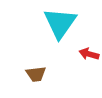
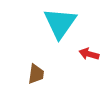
brown trapezoid: rotated 75 degrees counterclockwise
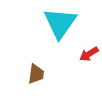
red arrow: rotated 48 degrees counterclockwise
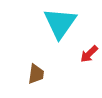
red arrow: rotated 12 degrees counterclockwise
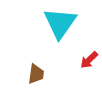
red arrow: moved 6 px down
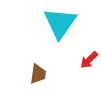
brown trapezoid: moved 2 px right
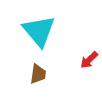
cyan triangle: moved 21 px left, 8 px down; rotated 15 degrees counterclockwise
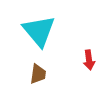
red arrow: rotated 54 degrees counterclockwise
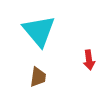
brown trapezoid: moved 3 px down
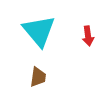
red arrow: moved 1 px left, 24 px up
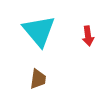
brown trapezoid: moved 2 px down
